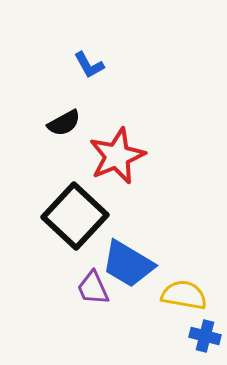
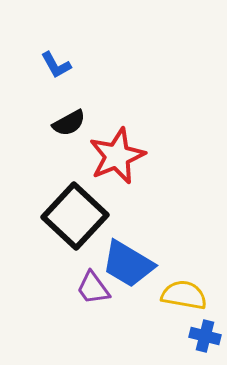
blue L-shape: moved 33 px left
black semicircle: moved 5 px right
purple trapezoid: rotated 12 degrees counterclockwise
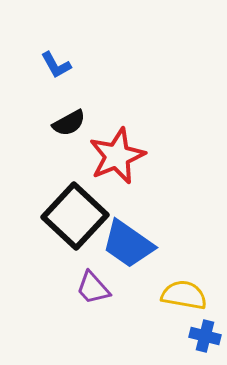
blue trapezoid: moved 20 px up; rotated 4 degrees clockwise
purple trapezoid: rotated 6 degrees counterclockwise
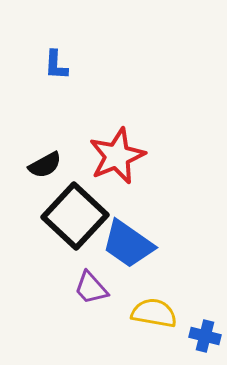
blue L-shape: rotated 32 degrees clockwise
black semicircle: moved 24 px left, 42 px down
purple trapezoid: moved 2 px left
yellow semicircle: moved 30 px left, 18 px down
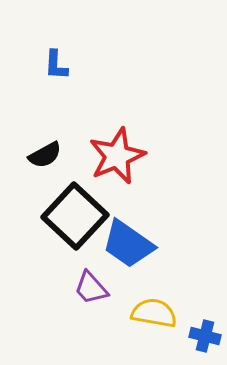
black semicircle: moved 10 px up
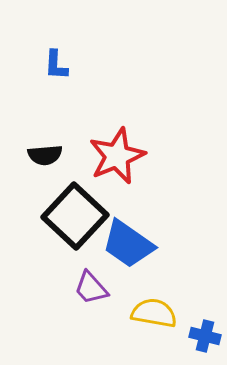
black semicircle: rotated 24 degrees clockwise
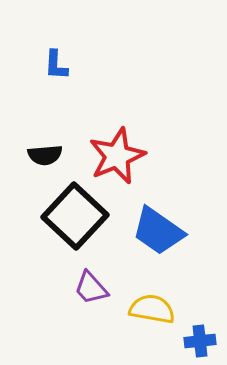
blue trapezoid: moved 30 px right, 13 px up
yellow semicircle: moved 2 px left, 4 px up
blue cross: moved 5 px left, 5 px down; rotated 20 degrees counterclockwise
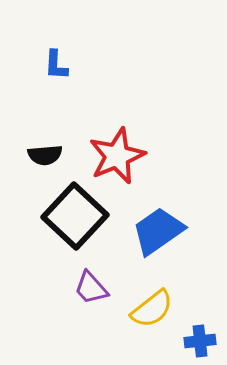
blue trapezoid: rotated 110 degrees clockwise
yellow semicircle: rotated 132 degrees clockwise
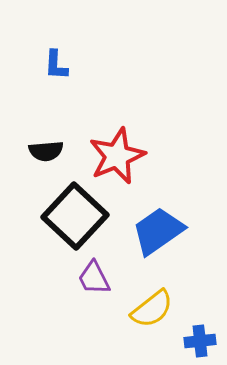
black semicircle: moved 1 px right, 4 px up
purple trapezoid: moved 3 px right, 10 px up; rotated 15 degrees clockwise
